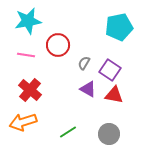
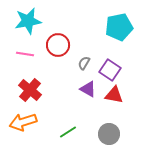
pink line: moved 1 px left, 1 px up
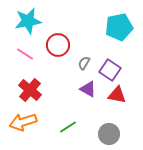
pink line: rotated 24 degrees clockwise
red triangle: moved 3 px right
green line: moved 5 px up
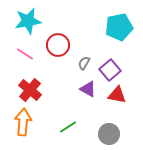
purple square: rotated 15 degrees clockwise
orange arrow: rotated 112 degrees clockwise
